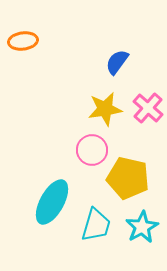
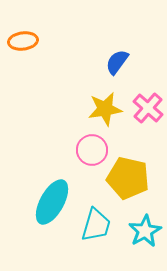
cyan star: moved 3 px right, 4 px down
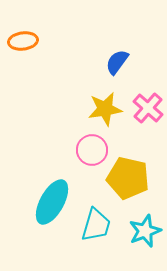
cyan star: rotated 8 degrees clockwise
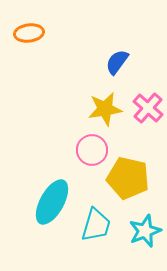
orange ellipse: moved 6 px right, 8 px up
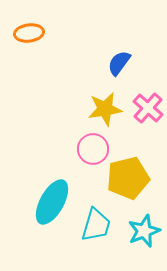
blue semicircle: moved 2 px right, 1 px down
pink circle: moved 1 px right, 1 px up
yellow pentagon: rotated 27 degrees counterclockwise
cyan star: moved 1 px left
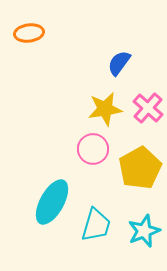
yellow pentagon: moved 12 px right, 10 px up; rotated 15 degrees counterclockwise
